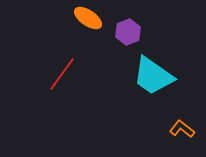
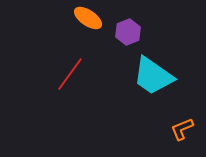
red line: moved 8 px right
orange L-shape: rotated 60 degrees counterclockwise
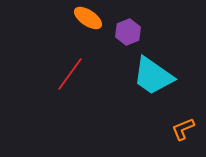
orange L-shape: moved 1 px right
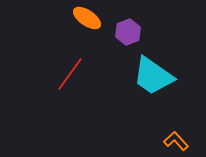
orange ellipse: moved 1 px left
orange L-shape: moved 7 px left, 12 px down; rotated 70 degrees clockwise
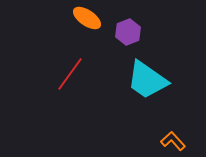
cyan trapezoid: moved 6 px left, 4 px down
orange L-shape: moved 3 px left
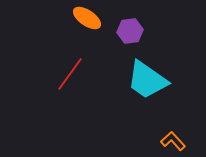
purple hexagon: moved 2 px right, 1 px up; rotated 15 degrees clockwise
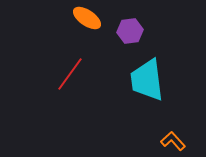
cyan trapezoid: rotated 48 degrees clockwise
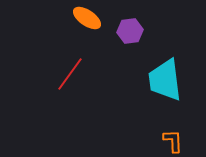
cyan trapezoid: moved 18 px right
orange L-shape: rotated 40 degrees clockwise
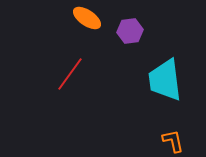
orange L-shape: rotated 10 degrees counterclockwise
